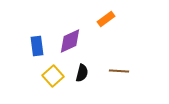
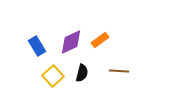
orange rectangle: moved 6 px left, 21 px down
purple diamond: moved 1 px right, 1 px down
blue rectangle: rotated 24 degrees counterclockwise
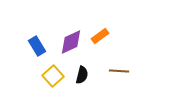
orange rectangle: moved 4 px up
black semicircle: moved 2 px down
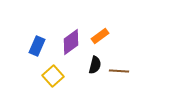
purple diamond: rotated 12 degrees counterclockwise
blue rectangle: rotated 54 degrees clockwise
black semicircle: moved 13 px right, 10 px up
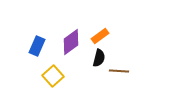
black semicircle: moved 4 px right, 7 px up
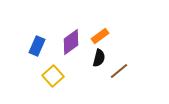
brown line: rotated 42 degrees counterclockwise
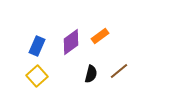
black semicircle: moved 8 px left, 16 px down
yellow square: moved 16 px left
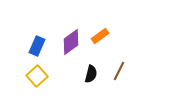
brown line: rotated 24 degrees counterclockwise
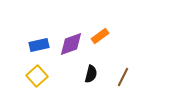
purple diamond: moved 2 px down; rotated 16 degrees clockwise
blue rectangle: moved 2 px right, 1 px up; rotated 54 degrees clockwise
brown line: moved 4 px right, 6 px down
